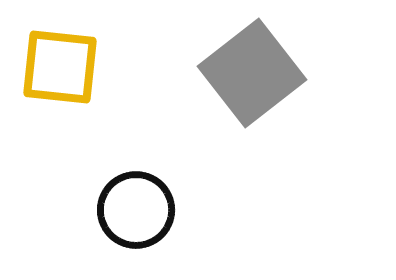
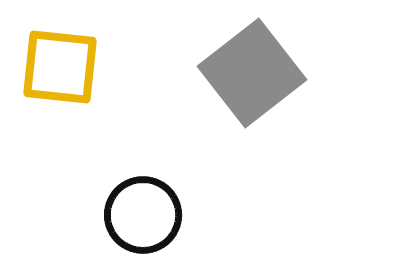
black circle: moved 7 px right, 5 px down
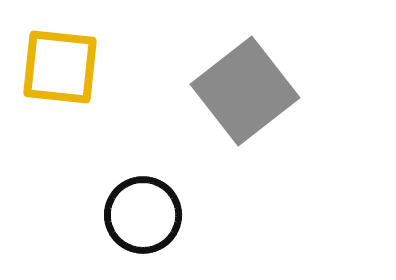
gray square: moved 7 px left, 18 px down
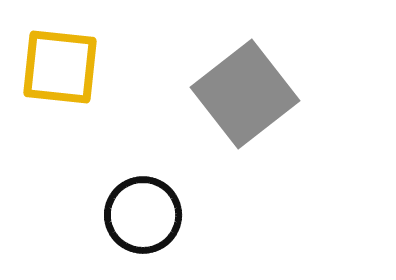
gray square: moved 3 px down
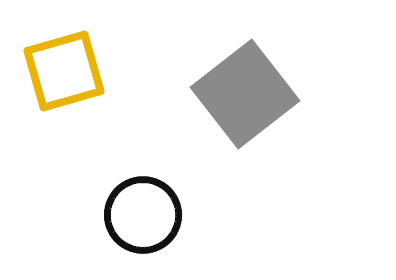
yellow square: moved 4 px right, 4 px down; rotated 22 degrees counterclockwise
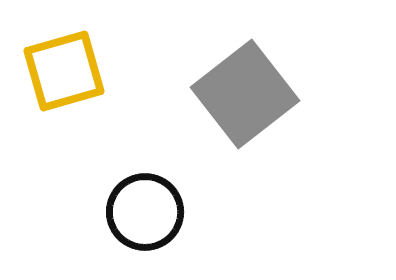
black circle: moved 2 px right, 3 px up
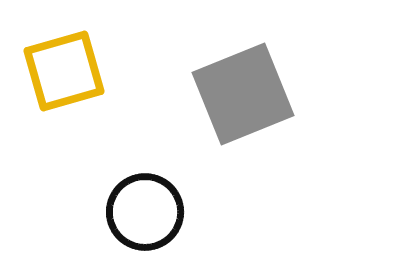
gray square: moved 2 px left; rotated 16 degrees clockwise
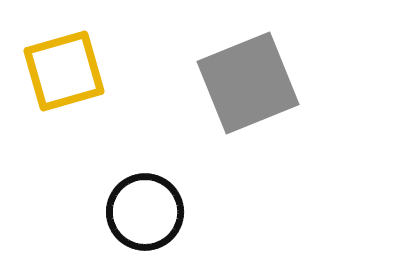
gray square: moved 5 px right, 11 px up
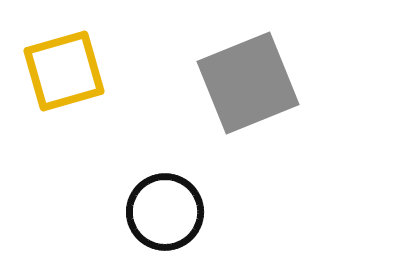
black circle: moved 20 px right
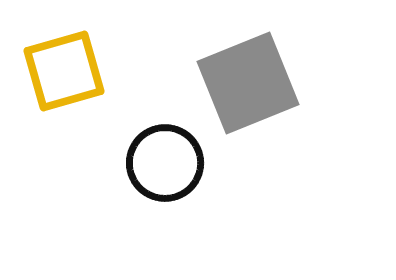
black circle: moved 49 px up
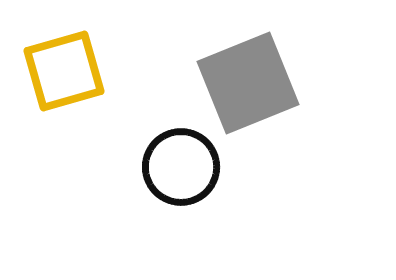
black circle: moved 16 px right, 4 px down
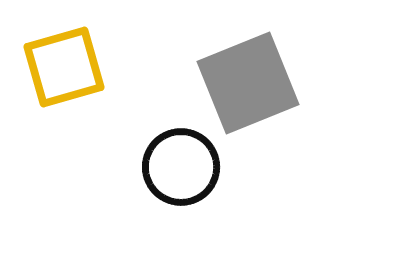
yellow square: moved 4 px up
